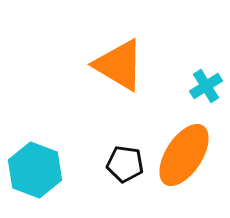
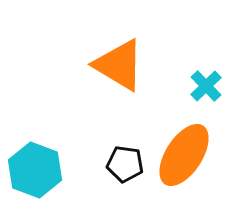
cyan cross: rotated 12 degrees counterclockwise
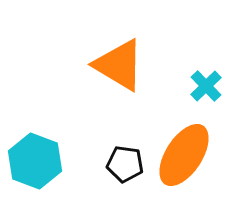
cyan hexagon: moved 9 px up
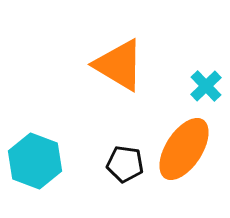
orange ellipse: moved 6 px up
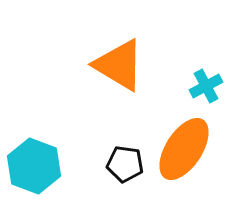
cyan cross: rotated 16 degrees clockwise
cyan hexagon: moved 1 px left, 5 px down
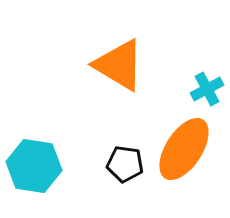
cyan cross: moved 1 px right, 3 px down
cyan hexagon: rotated 12 degrees counterclockwise
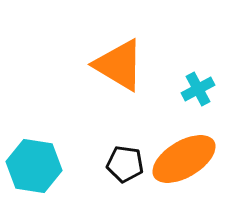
cyan cross: moved 9 px left
orange ellipse: moved 10 px down; rotated 26 degrees clockwise
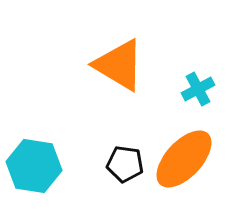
orange ellipse: rotated 16 degrees counterclockwise
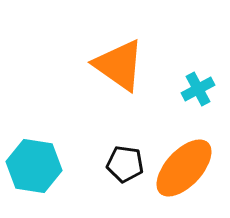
orange triangle: rotated 4 degrees clockwise
orange ellipse: moved 9 px down
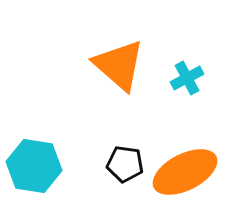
orange triangle: rotated 6 degrees clockwise
cyan cross: moved 11 px left, 11 px up
orange ellipse: moved 1 px right, 4 px down; rotated 20 degrees clockwise
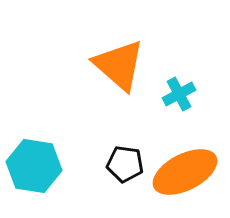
cyan cross: moved 8 px left, 16 px down
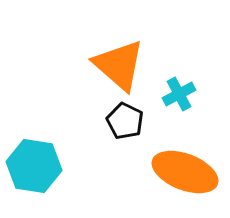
black pentagon: moved 43 px up; rotated 18 degrees clockwise
orange ellipse: rotated 48 degrees clockwise
